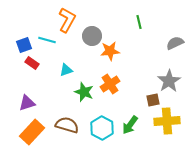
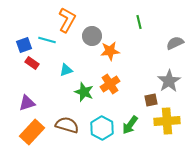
brown square: moved 2 px left
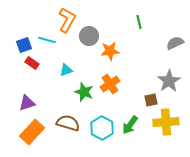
gray circle: moved 3 px left
yellow cross: moved 1 px left, 1 px down
brown semicircle: moved 1 px right, 2 px up
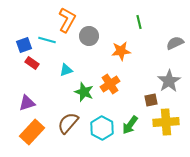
orange star: moved 11 px right
brown semicircle: rotated 65 degrees counterclockwise
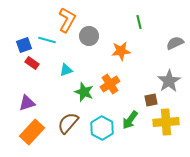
green arrow: moved 5 px up
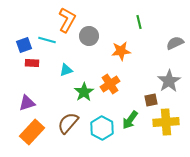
red rectangle: rotated 32 degrees counterclockwise
green star: rotated 18 degrees clockwise
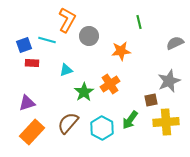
gray star: rotated 10 degrees clockwise
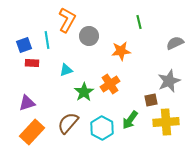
cyan line: rotated 66 degrees clockwise
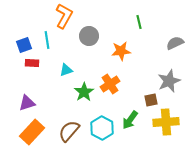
orange L-shape: moved 3 px left, 4 px up
brown semicircle: moved 1 px right, 8 px down
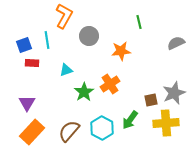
gray semicircle: moved 1 px right
gray star: moved 5 px right, 12 px down
purple triangle: rotated 42 degrees counterclockwise
yellow cross: moved 1 px down
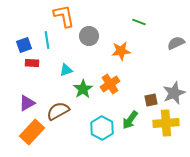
orange L-shape: rotated 40 degrees counterclockwise
green line: rotated 56 degrees counterclockwise
green star: moved 1 px left, 3 px up
purple triangle: rotated 30 degrees clockwise
brown semicircle: moved 11 px left, 20 px up; rotated 20 degrees clockwise
